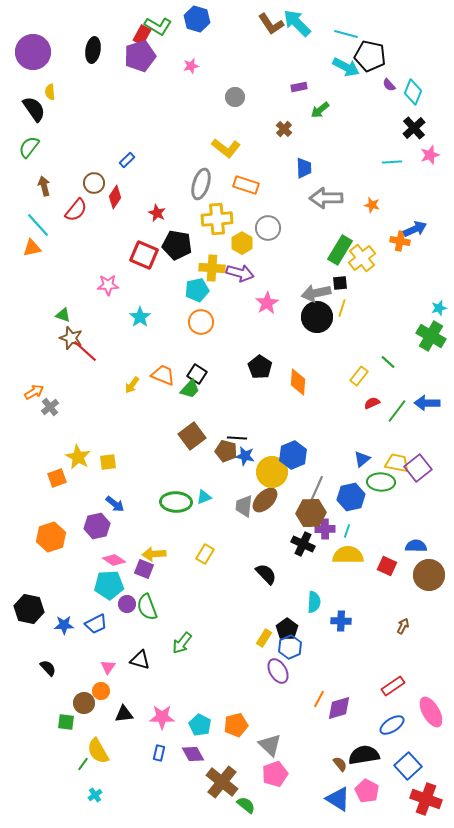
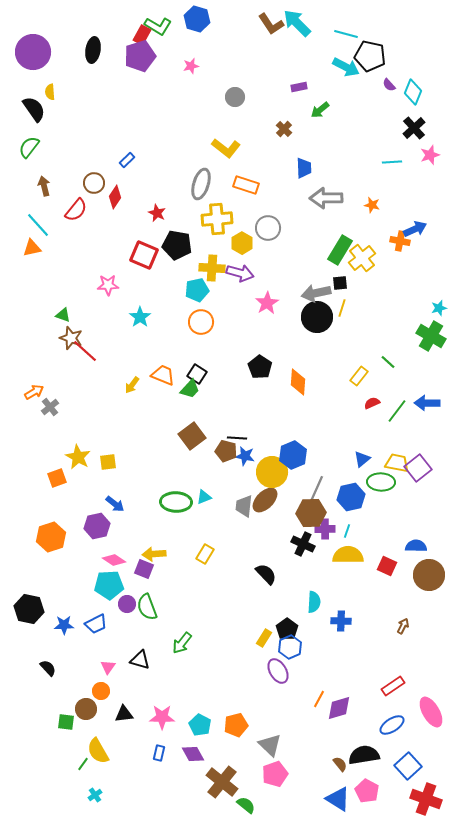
brown circle at (84, 703): moved 2 px right, 6 px down
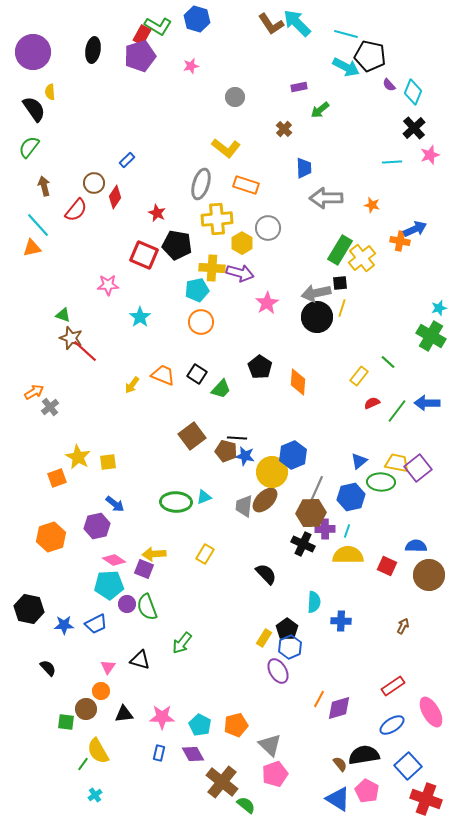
green trapezoid at (190, 389): moved 31 px right
blue triangle at (362, 459): moved 3 px left, 2 px down
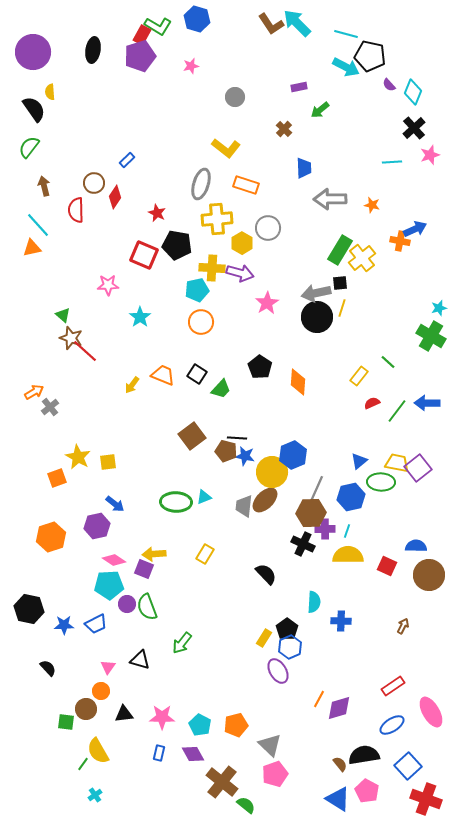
gray arrow at (326, 198): moved 4 px right, 1 px down
red semicircle at (76, 210): rotated 140 degrees clockwise
green triangle at (63, 315): rotated 21 degrees clockwise
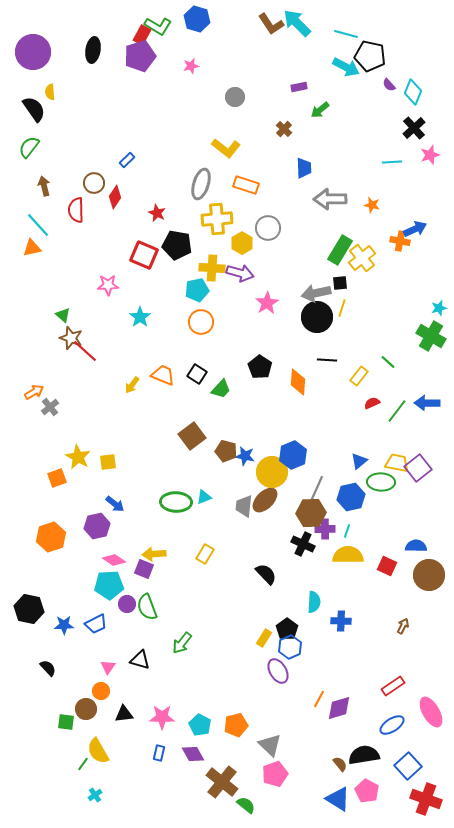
black line at (237, 438): moved 90 px right, 78 px up
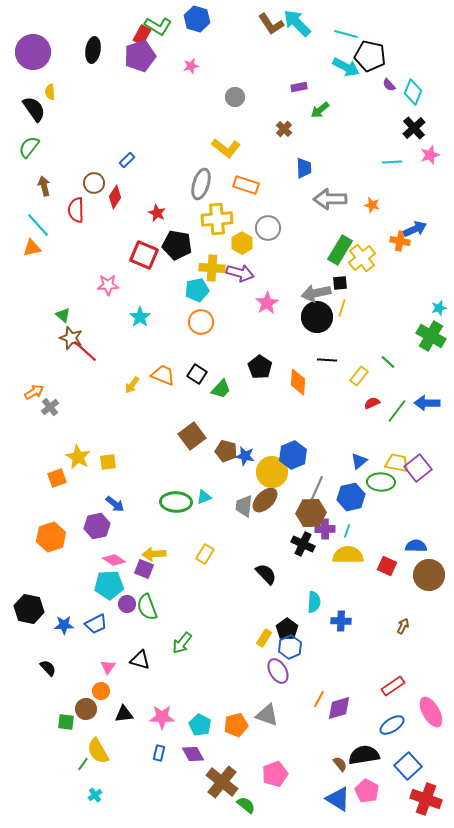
gray triangle at (270, 745): moved 3 px left, 30 px up; rotated 25 degrees counterclockwise
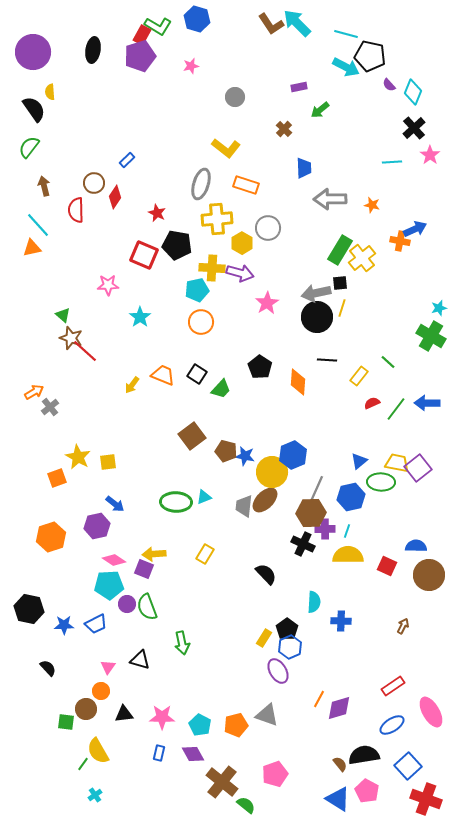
pink star at (430, 155): rotated 18 degrees counterclockwise
green line at (397, 411): moved 1 px left, 2 px up
green arrow at (182, 643): rotated 50 degrees counterclockwise
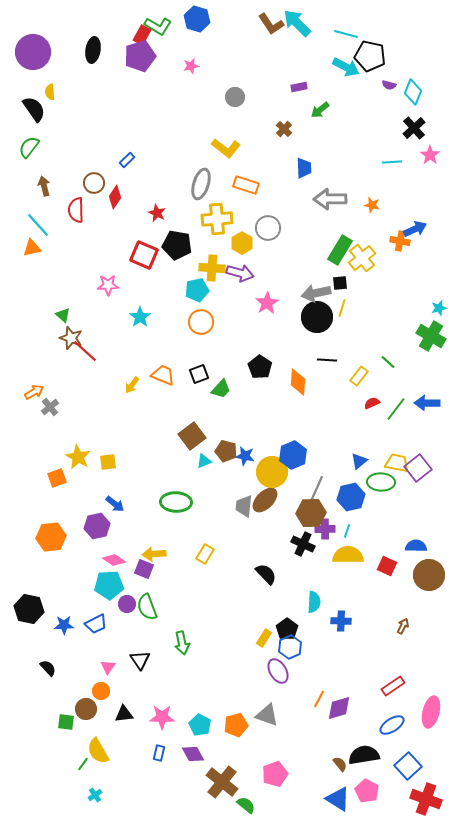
purple semicircle at (389, 85): rotated 32 degrees counterclockwise
black square at (197, 374): moved 2 px right; rotated 36 degrees clockwise
cyan triangle at (204, 497): moved 36 px up
orange hexagon at (51, 537): rotated 12 degrees clockwise
black triangle at (140, 660): rotated 40 degrees clockwise
pink ellipse at (431, 712): rotated 44 degrees clockwise
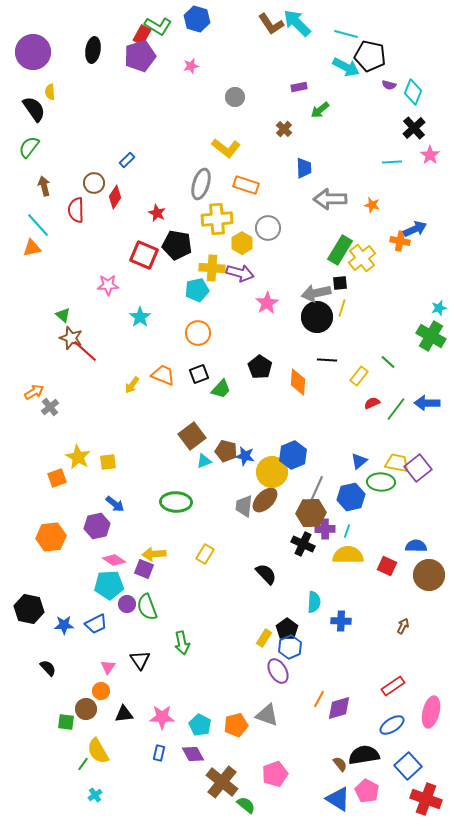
orange circle at (201, 322): moved 3 px left, 11 px down
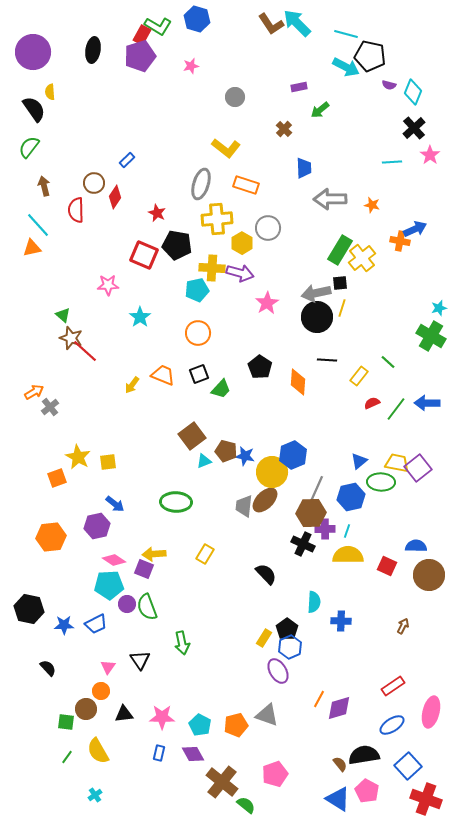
green line at (83, 764): moved 16 px left, 7 px up
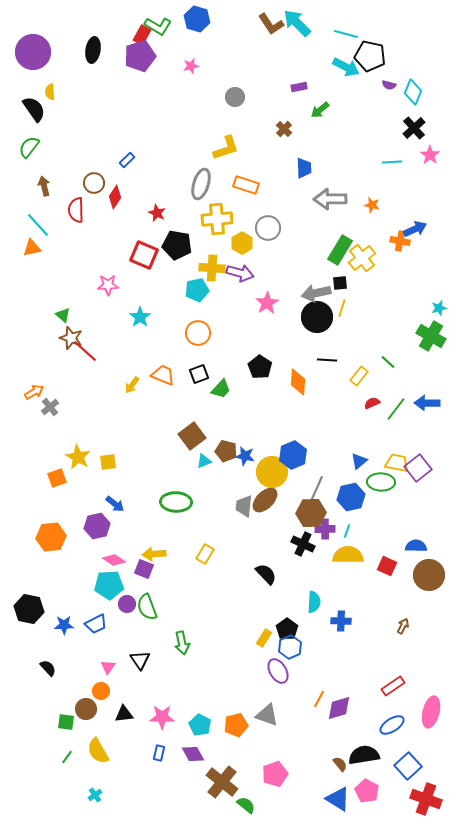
yellow L-shape at (226, 148): rotated 56 degrees counterclockwise
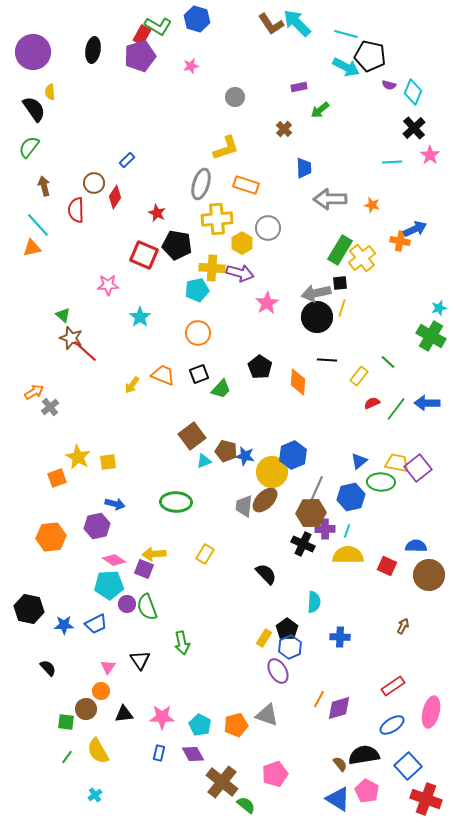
blue arrow at (115, 504): rotated 24 degrees counterclockwise
blue cross at (341, 621): moved 1 px left, 16 px down
